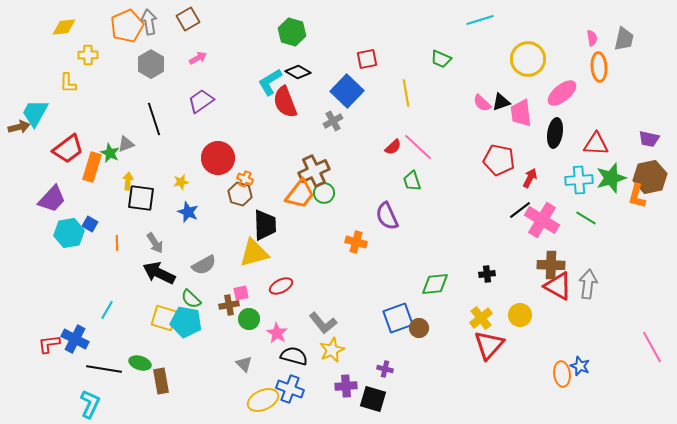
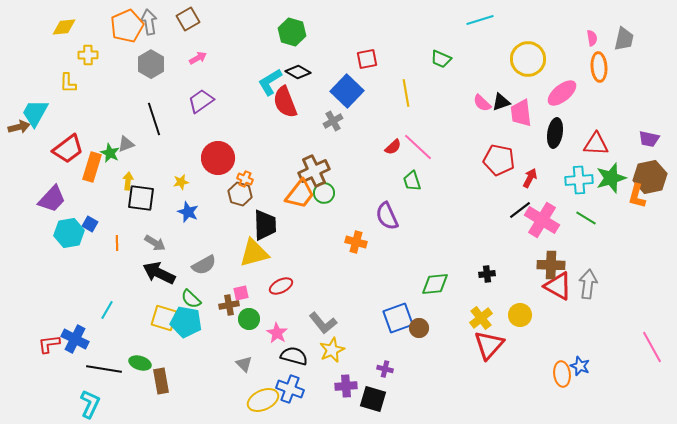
gray arrow at (155, 243): rotated 25 degrees counterclockwise
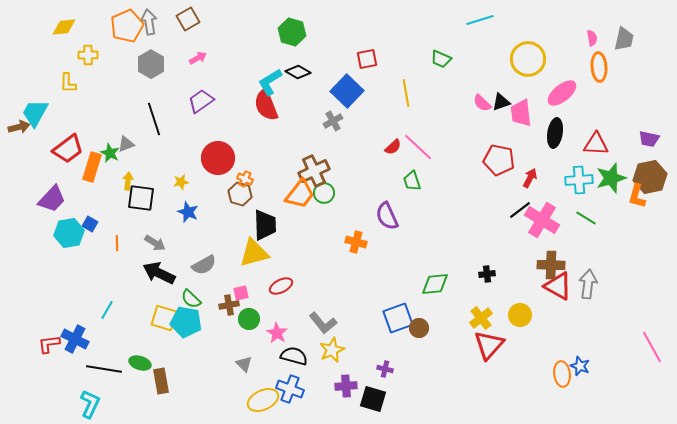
red semicircle at (285, 102): moved 19 px left, 3 px down
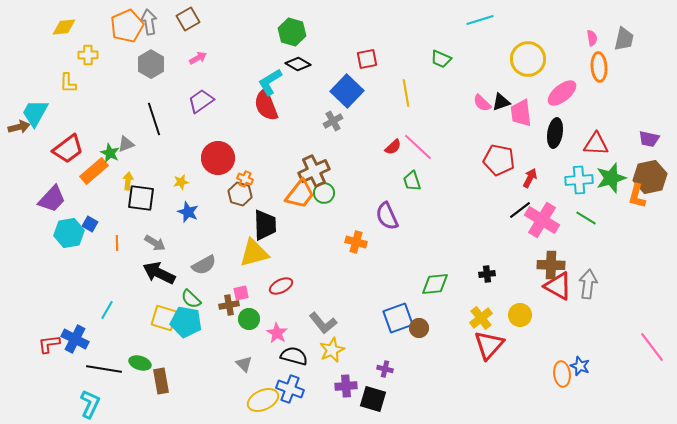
black diamond at (298, 72): moved 8 px up
orange rectangle at (92, 167): moved 2 px right, 4 px down; rotated 32 degrees clockwise
pink line at (652, 347): rotated 8 degrees counterclockwise
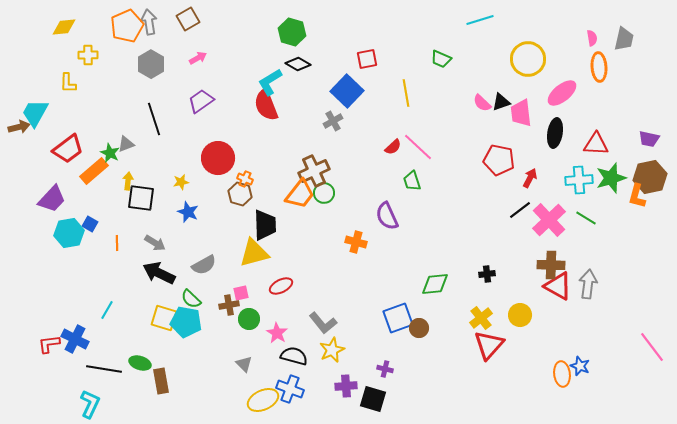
pink cross at (542, 220): moved 7 px right; rotated 16 degrees clockwise
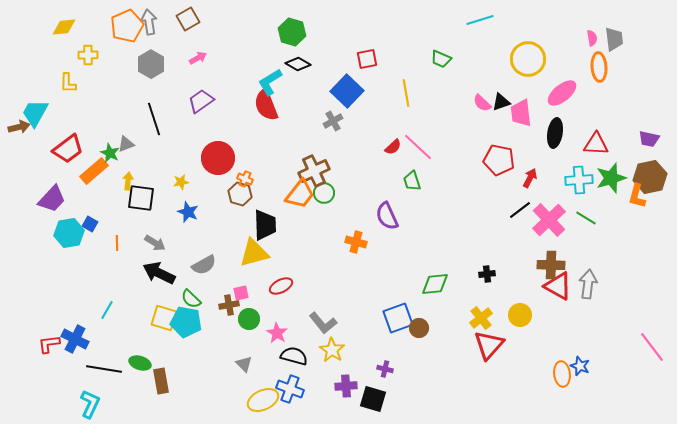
gray trapezoid at (624, 39): moved 10 px left; rotated 20 degrees counterclockwise
yellow star at (332, 350): rotated 15 degrees counterclockwise
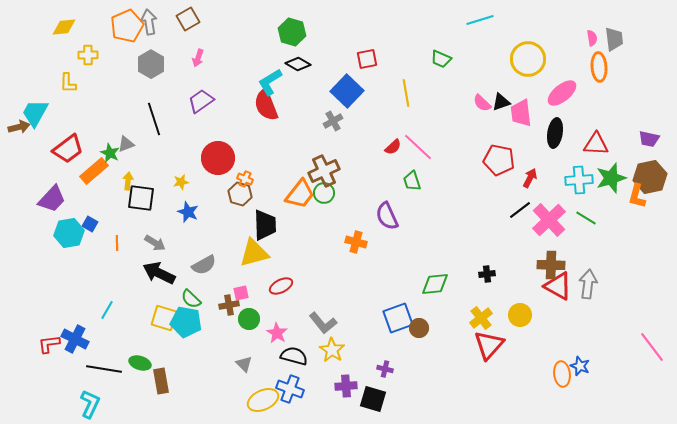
pink arrow at (198, 58): rotated 138 degrees clockwise
brown cross at (314, 171): moved 10 px right
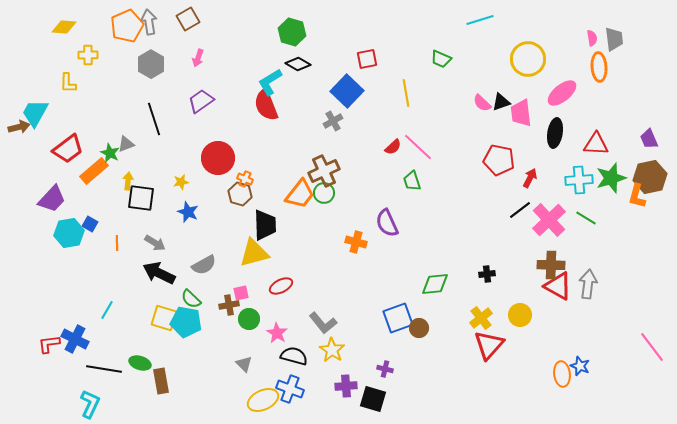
yellow diamond at (64, 27): rotated 10 degrees clockwise
purple trapezoid at (649, 139): rotated 55 degrees clockwise
purple semicircle at (387, 216): moved 7 px down
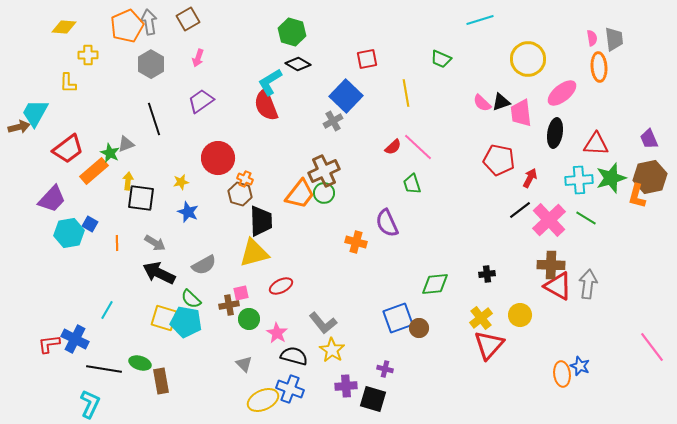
blue square at (347, 91): moved 1 px left, 5 px down
green trapezoid at (412, 181): moved 3 px down
black trapezoid at (265, 225): moved 4 px left, 4 px up
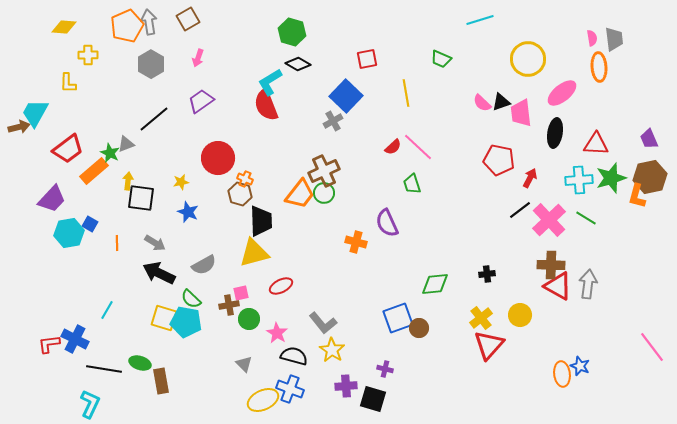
black line at (154, 119): rotated 68 degrees clockwise
